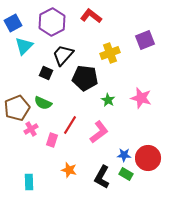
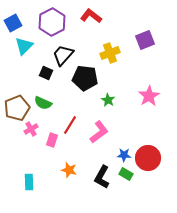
pink star: moved 8 px right, 2 px up; rotated 25 degrees clockwise
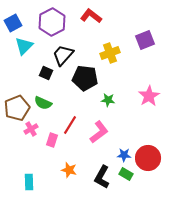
green star: rotated 24 degrees counterclockwise
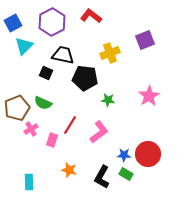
black trapezoid: rotated 60 degrees clockwise
red circle: moved 4 px up
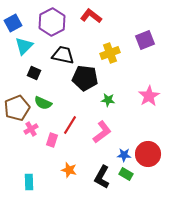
black square: moved 12 px left
pink L-shape: moved 3 px right
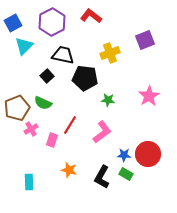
black square: moved 13 px right, 3 px down; rotated 24 degrees clockwise
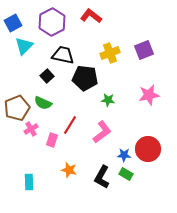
purple square: moved 1 px left, 10 px down
pink star: moved 1 px up; rotated 20 degrees clockwise
red circle: moved 5 px up
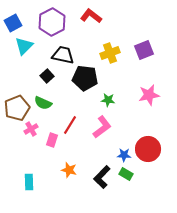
pink L-shape: moved 5 px up
black L-shape: rotated 15 degrees clockwise
